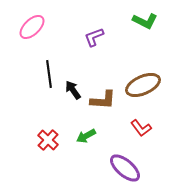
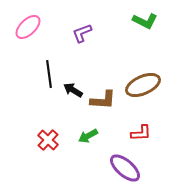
pink ellipse: moved 4 px left
purple L-shape: moved 12 px left, 4 px up
black arrow: rotated 24 degrees counterclockwise
red L-shape: moved 5 px down; rotated 55 degrees counterclockwise
green arrow: moved 2 px right
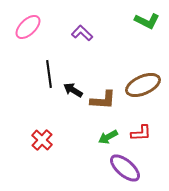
green L-shape: moved 2 px right
purple L-shape: rotated 65 degrees clockwise
green arrow: moved 20 px right, 1 px down
red cross: moved 6 px left
